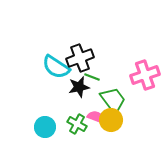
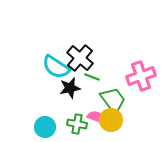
black cross: rotated 28 degrees counterclockwise
pink cross: moved 4 px left, 1 px down
black star: moved 9 px left, 1 px down
green cross: rotated 18 degrees counterclockwise
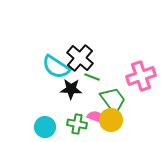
black star: moved 1 px right, 1 px down; rotated 15 degrees clockwise
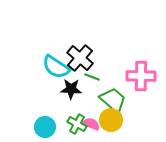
pink cross: rotated 20 degrees clockwise
green trapezoid: rotated 12 degrees counterclockwise
pink semicircle: moved 5 px left, 7 px down
green cross: rotated 18 degrees clockwise
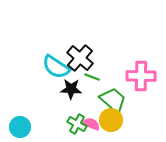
cyan circle: moved 25 px left
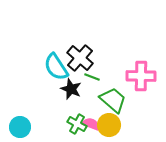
cyan semicircle: rotated 24 degrees clockwise
black star: rotated 20 degrees clockwise
yellow circle: moved 2 px left, 5 px down
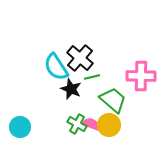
green line: rotated 35 degrees counterclockwise
